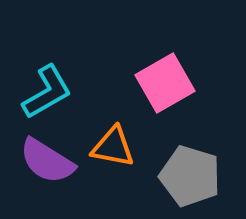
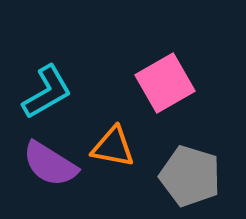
purple semicircle: moved 3 px right, 3 px down
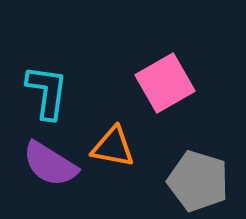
cyan L-shape: rotated 52 degrees counterclockwise
gray pentagon: moved 8 px right, 5 px down
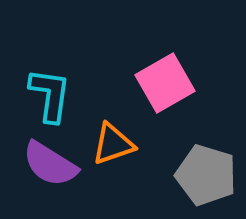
cyan L-shape: moved 3 px right, 3 px down
orange triangle: moved 3 px up; rotated 30 degrees counterclockwise
gray pentagon: moved 8 px right, 6 px up
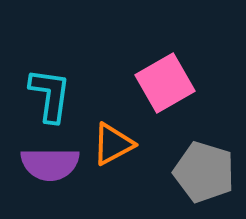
orange triangle: rotated 9 degrees counterclockwise
purple semicircle: rotated 32 degrees counterclockwise
gray pentagon: moved 2 px left, 3 px up
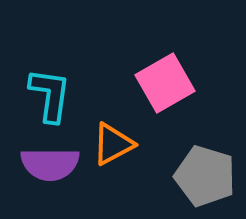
gray pentagon: moved 1 px right, 4 px down
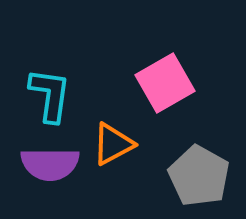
gray pentagon: moved 6 px left; rotated 12 degrees clockwise
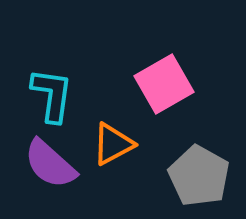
pink square: moved 1 px left, 1 px down
cyan L-shape: moved 2 px right
purple semicircle: rotated 42 degrees clockwise
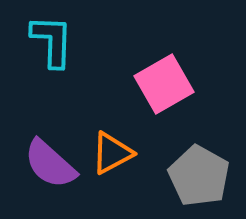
cyan L-shape: moved 54 px up; rotated 6 degrees counterclockwise
orange triangle: moved 1 px left, 9 px down
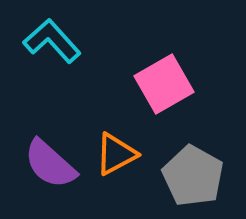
cyan L-shape: rotated 44 degrees counterclockwise
orange triangle: moved 4 px right, 1 px down
gray pentagon: moved 6 px left
